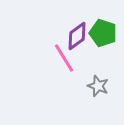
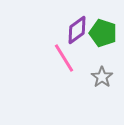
purple diamond: moved 6 px up
gray star: moved 4 px right, 9 px up; rotated 15 degrees clockwise
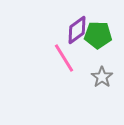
green pentagon: moved 5 px left, 2 px down; rotated 16 degrees counterclockwise
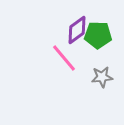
pink line: rotated 8 degrees counterclockwise
gray star: rotated 30 degrees clockwise
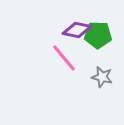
purple diamond: rotated 48 degrees clockwise
gray star: rotated 20 degrees clockwise
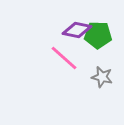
pink line: rotated 8 degrees counterclockwise
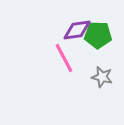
purple diamond: rotated 20 degrees counterclockwise
pink line: rotated 20 degrees clockwise
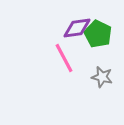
purple diamond: moved 2 px up
green pentagon: moved 1 px up; rotated 24 degrees clockwise
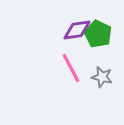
purple diamond: moved 2 px down
pink line: moved 7 px right, 10 px down
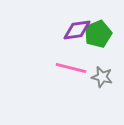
green pentagon: rotated 24 degrees clockwise
pink line: rotated 48 degrees counterclockwise
